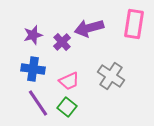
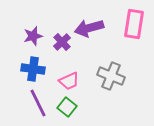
purple star: moved 1 px down
gray cross: rotated 12 degrees counterclockwise
purple line: rotated 8 degrees clockwise
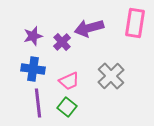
pink rectangle: moved 1 px right, 1 px up
gray cross: rotated 24 degrees clockwise
purple line: rotated 20 degrees clockwise
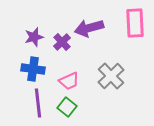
pink rectangle: rotated 12 degrees counterclockwise
purple star: moved 1 px right, 1 px down
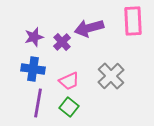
pink rectangle: moved 2 px left, 2 px up
purple line: rotated 16 degrees clockwise
green square: moved 2 px right
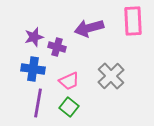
purple cross: moved 5 px left, 5 px down; rotated 30 degrees counterclockwise
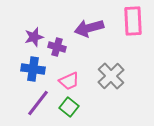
purple line: rotated 28 degrees clockwise
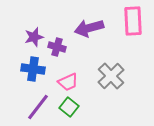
pink trapezoid: moved 1 px left, 1 px down
purple line: moved 4 px down
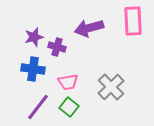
gray cross: moved 11 px down
pink trapezoid: rotated 15 degrees clockwise
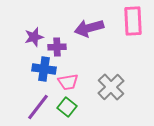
purple cross: rotated 18 degrees counterclockwise
blue cross: moved 11 px right
green square: moved 2 px left
